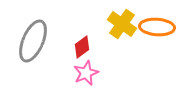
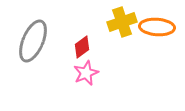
yellow cross: moved 2 px up; rotated 36 degrees clockwise
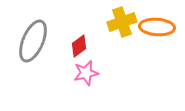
red diamond: moved 3 px left, 1 px up
pink star: rotated 10 degrees clockwise
